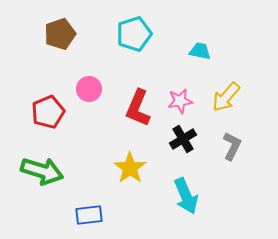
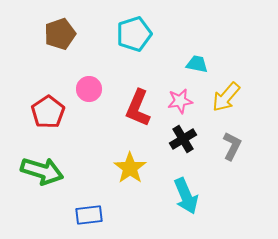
cyan trapezoid: moved 3 px left, 13 px down
red pentagon: rotated 12 degrees counterclockwise
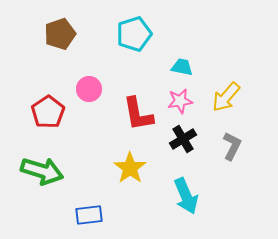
cyan trapezoid: moved 15 px left, 3 px down
red L-shape: moved 6 px down; rotated 33 degrees counterclockwise
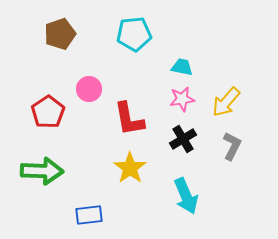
cyan pentagon: rotated 12 degrees clockwise
yellow arrow: moved 5 px down
pink star: moved 2 px right, 2 px up
red L-shape: moved 9 px left, 5 px down
green arrow: rotated 15 degrees counterclockwise
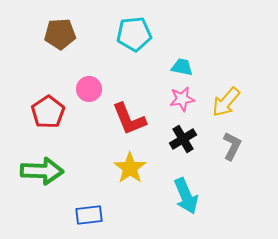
brown pentagon: rotated 16 degrees clockwise
red L-shape: rotated 12 degrees counterclockwise
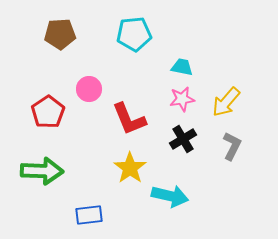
cyan arrow: moved 16 px left; rotated 54 degrees counterclockwise
